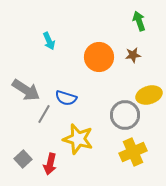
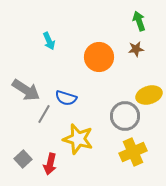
brown star: moved 3 px right, 6 px up
gray circle: moved 1 px down
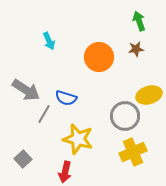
red arrow: moved 15 px right, 8 px down
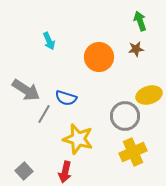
green arrow: moved 1 px right
gray square: moved 1 px right, 12 px down
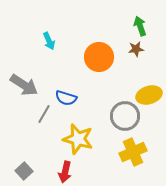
green arrow: moved 5 px down
gray arrow: moved 2 px left, 5 px up
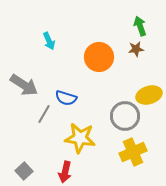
yellow star: moved 2 px right, 1 px up; rotated 8 degrees counterclockwise
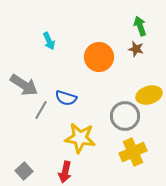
brown star: rotated 21 degrees clockwise
gray line: moved 3 px left, 4 px up
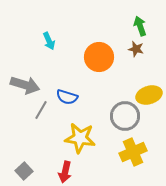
gray arrow: moved 1 px right; rotated 16 degrees counterclockwise
blue semicircle: moved 1 px right, 1 px up
